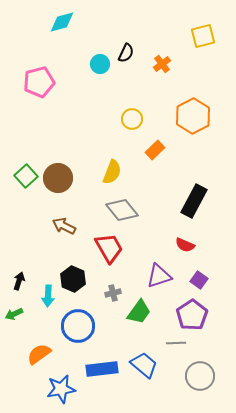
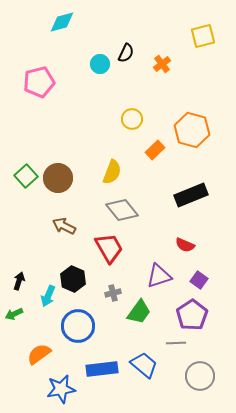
orange hexagon: moved 1 px left, 14 px down; rotated 16 degrees counterclockwise
black rectangle: moved 3 px left, 6 px up; rotated 40 degrees clockwise
cyan arrow: rotated 20 degrees clockwise
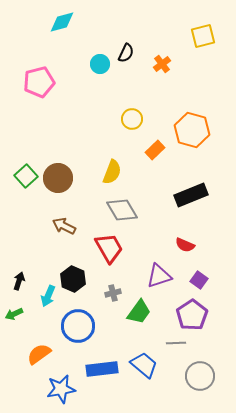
gray diamond: rotated 8 degrees clockwise
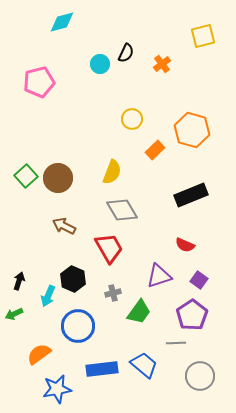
blue star: moved 4 px left
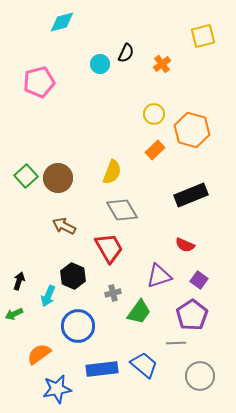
yellow circle: moved 22 px right, 5 px up
black hexagon: moved 3 px up
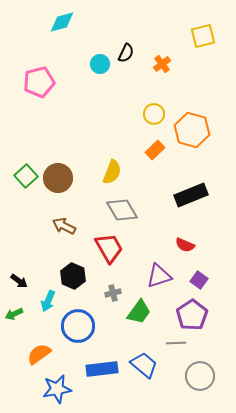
black arrow: rotated 108 degrees clockwise
cyan arrow: moved 5 px down
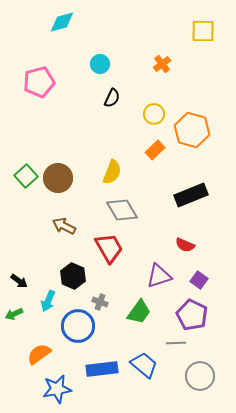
yellow square: moved 5 px up; rotated 15 degrees clockwise
black semicircle: moved 14 px left, 45 px down
gray cross: moved 13 px left, 9 px down; rotated 35 degrees clockwise
purple pentagon: rotated 12 degrees counterclockwise
